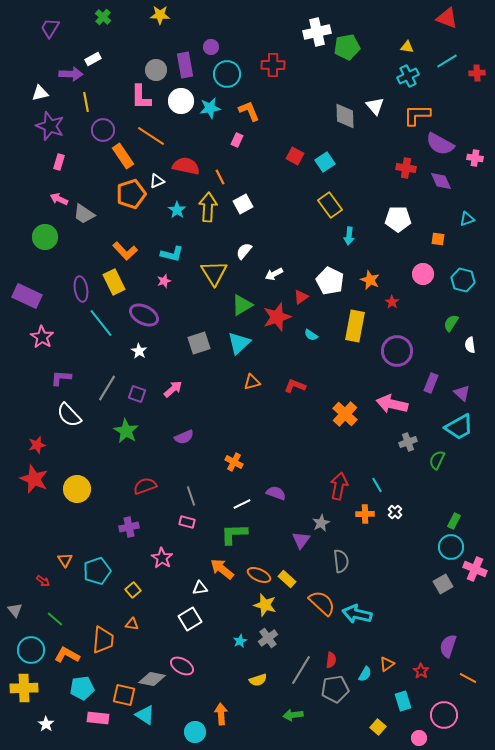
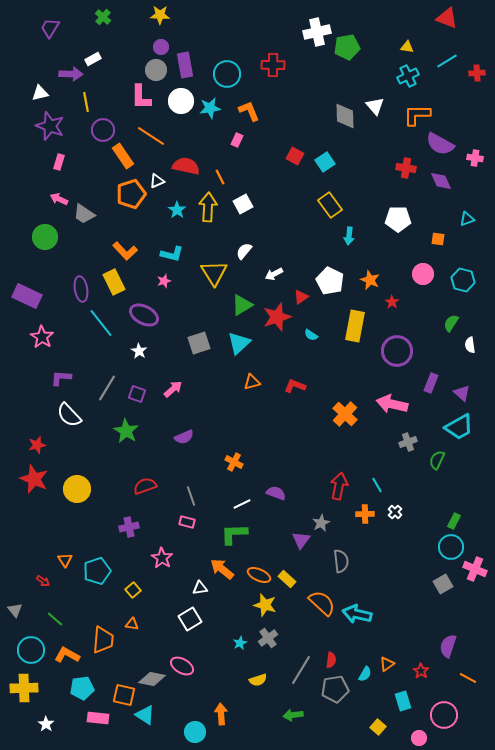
purple circle at (211, 47): moved 50 px left
cyan star at (240, 641): moved 2 px down
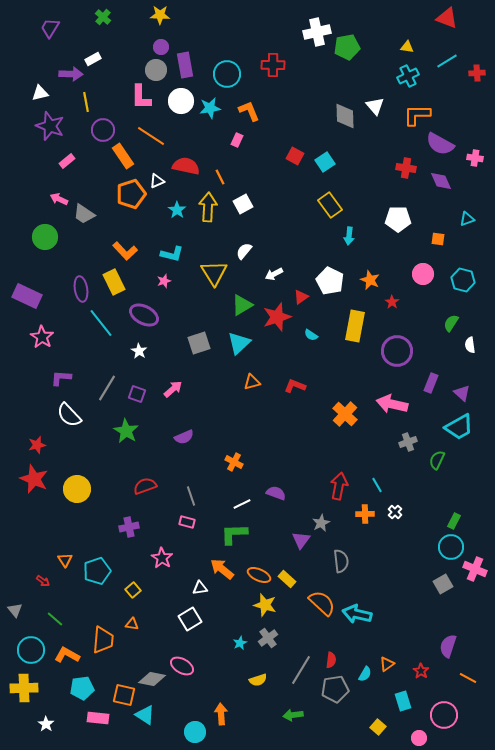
pink rectangle at (59, 162): moved 8 px right, 1 px up; rotated 35 degrees clockwise
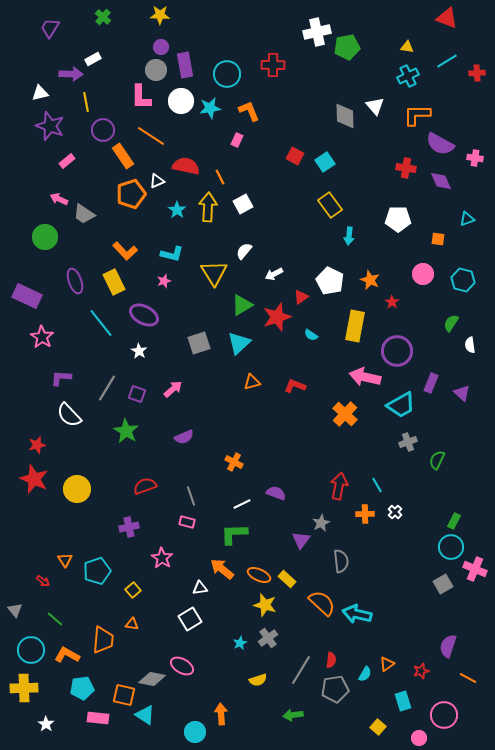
purple ellipse at (81, 289): moved 6 px left, 8 px up; rotated 10 degrees counterclockwise
pink arrow at (392, 404): moved 27 px left, 27 px up
cyan trapezoid at (459, 427): moved 58 px left, 22 px up
red star at (421, 671): rotated 21 degrees clockwise
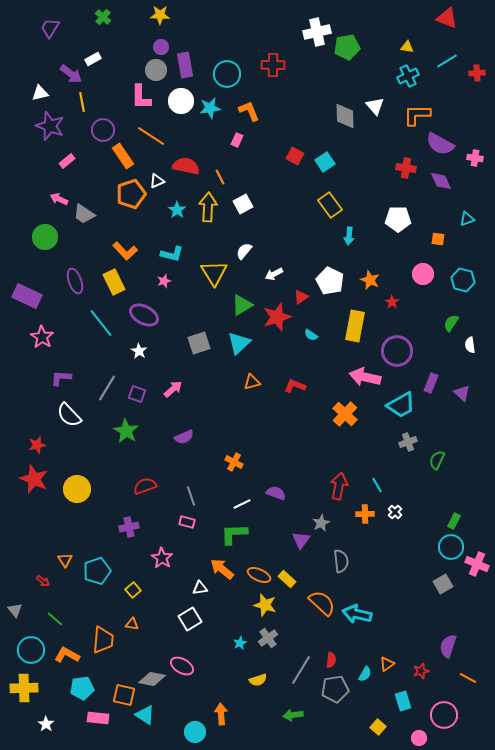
purple arrow at (71, 74): rotated 35 degrees clockwise
yellow line at (86, 102): moved 4 px left
pink cross at (475, 569): moved 2 px right, 5 px up
